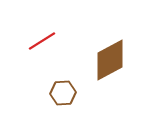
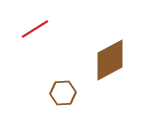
red line: moved 7 px left, 12 px up
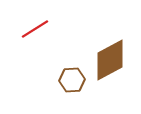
brown hexagon: moved 9 px right, 13 px up
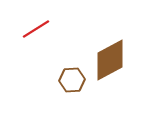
red line: moved 1 px right
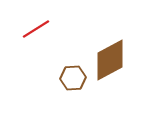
brown hexagon: moved 1 px right, 2 px up
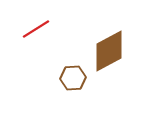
brown diamond: moved 1 px left, 9 px up
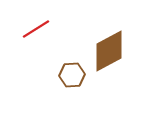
brown hexagon: moved 1 px left, 3 px up
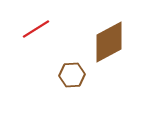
brown diamond: moved 9 px up
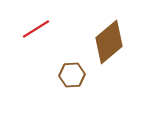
brown diamond: rotated 12 degrees counterclockwise
